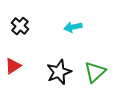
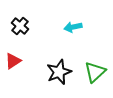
red triangle: moved 5 px up
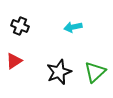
black cross: rotated 18 degrees counterclockwise
red triangle: moved 1 px right
